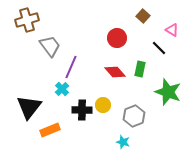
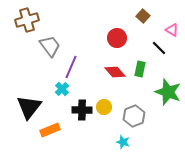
yellow circle: moved 1 px right, 2 px down
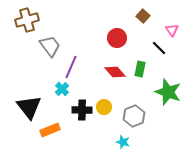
pink triangle: rotated 24 degrees clockwise
black triangle: rotated 16 degrees counterclockwise
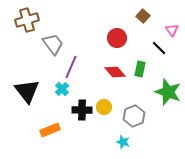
gray trapezoid: moved 3 px right, 2 px up
black triangle: moved 2 px left, 16 px up
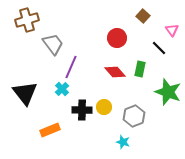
black triangle: moved 2 px left, 2 px down
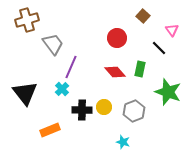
gray hexagon: moved 5 px up
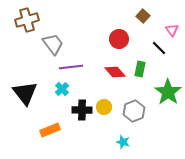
red circle: moved 2 px right, 1 px down
purple line: rotated 60 degrees clockwise
green star: rotated 16 degrees clockwise
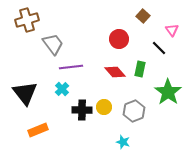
orange rectangle: moved 12 px left
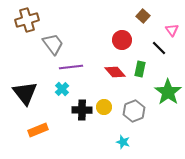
red circle: moved 3 px right, 1 px down
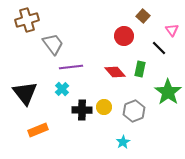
red circle: moved 2 px right, 4 px up
cyan star: rotated 24 degrees clockwise
